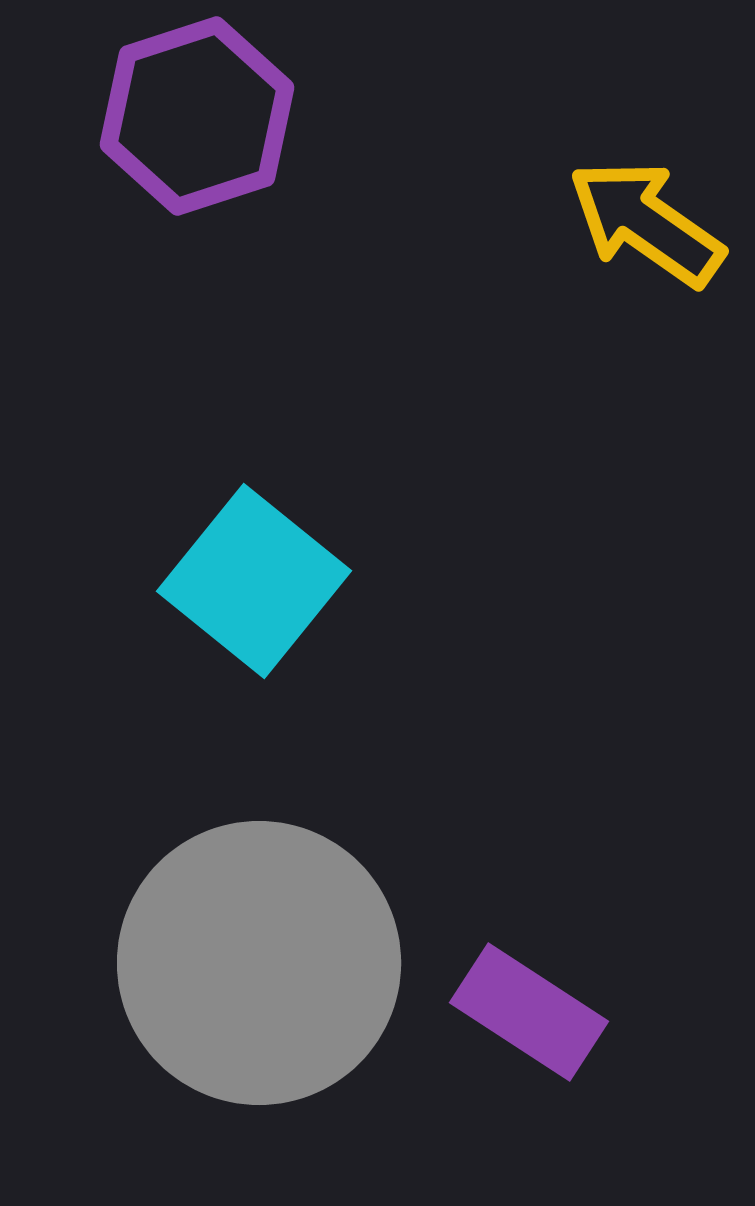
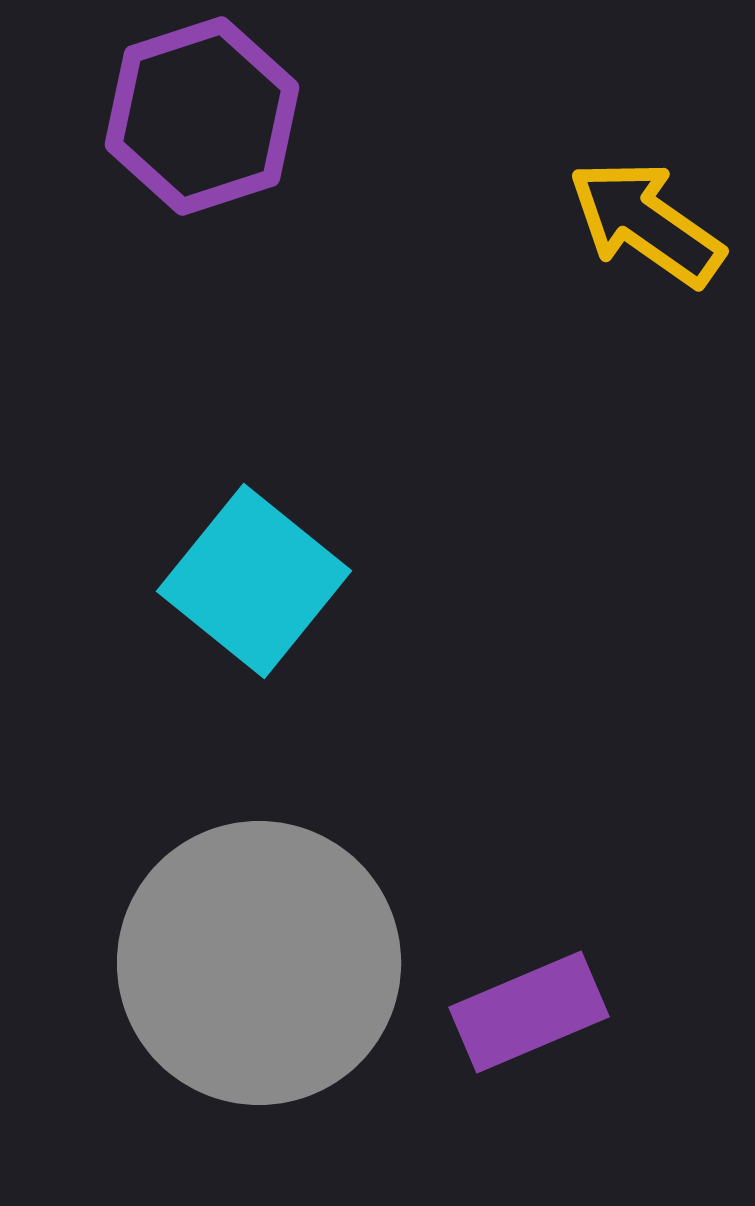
purple hexagon: moved 5 px right
purple rectangle: rotated 56 degrees counterclockwise
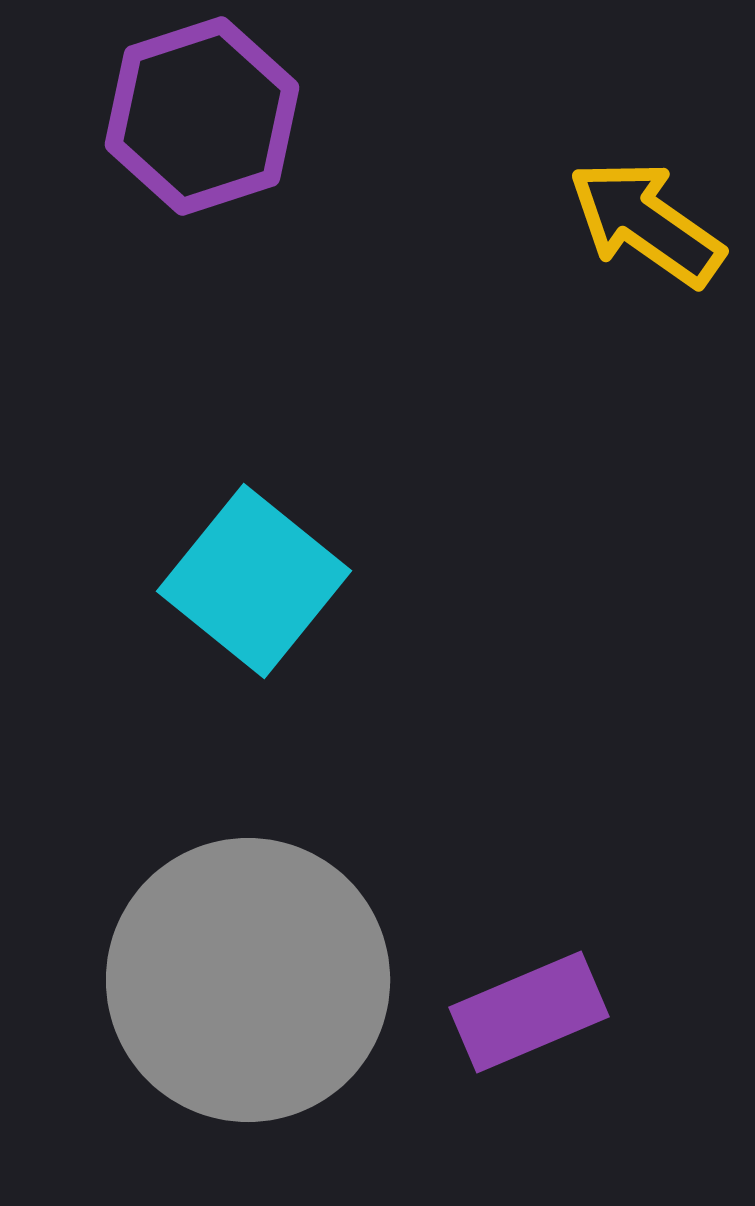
gray circle: moved 11 px left, 17 px down
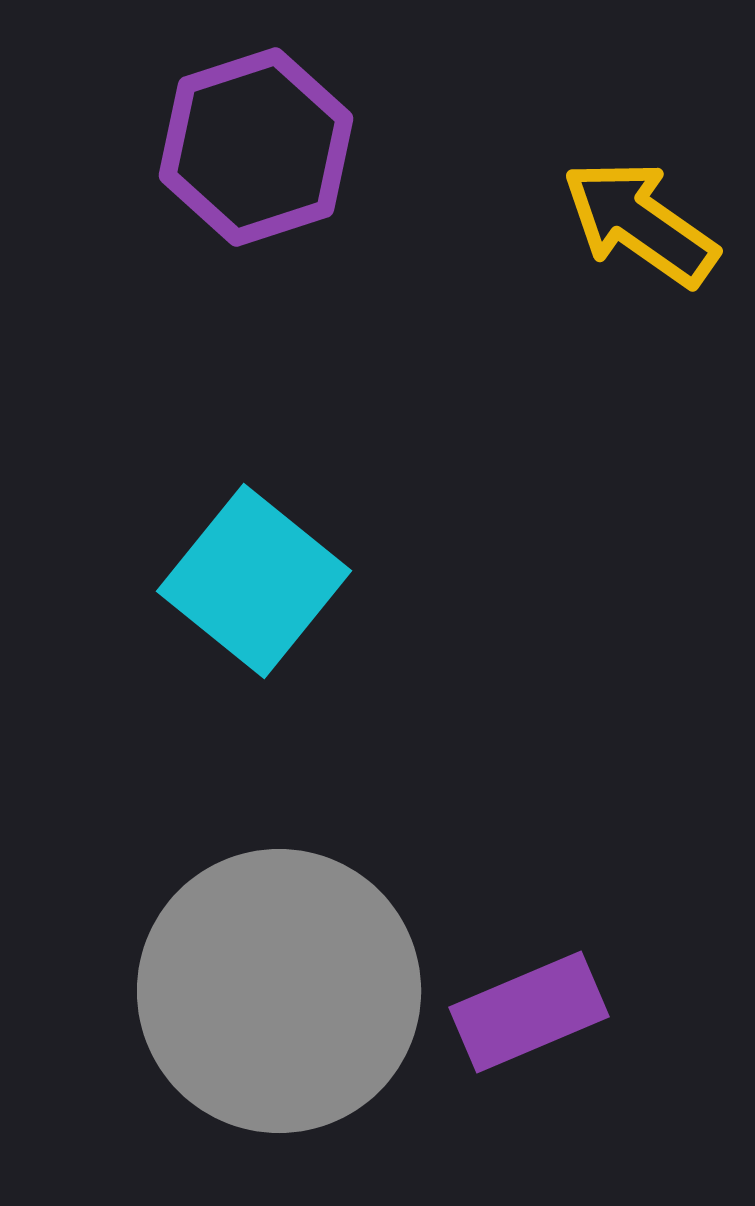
purple hexagon: moved 54 px right, 31 px down
yellow arrow: moved 6 px left
gray circle: moved 31 px right, 11 px down
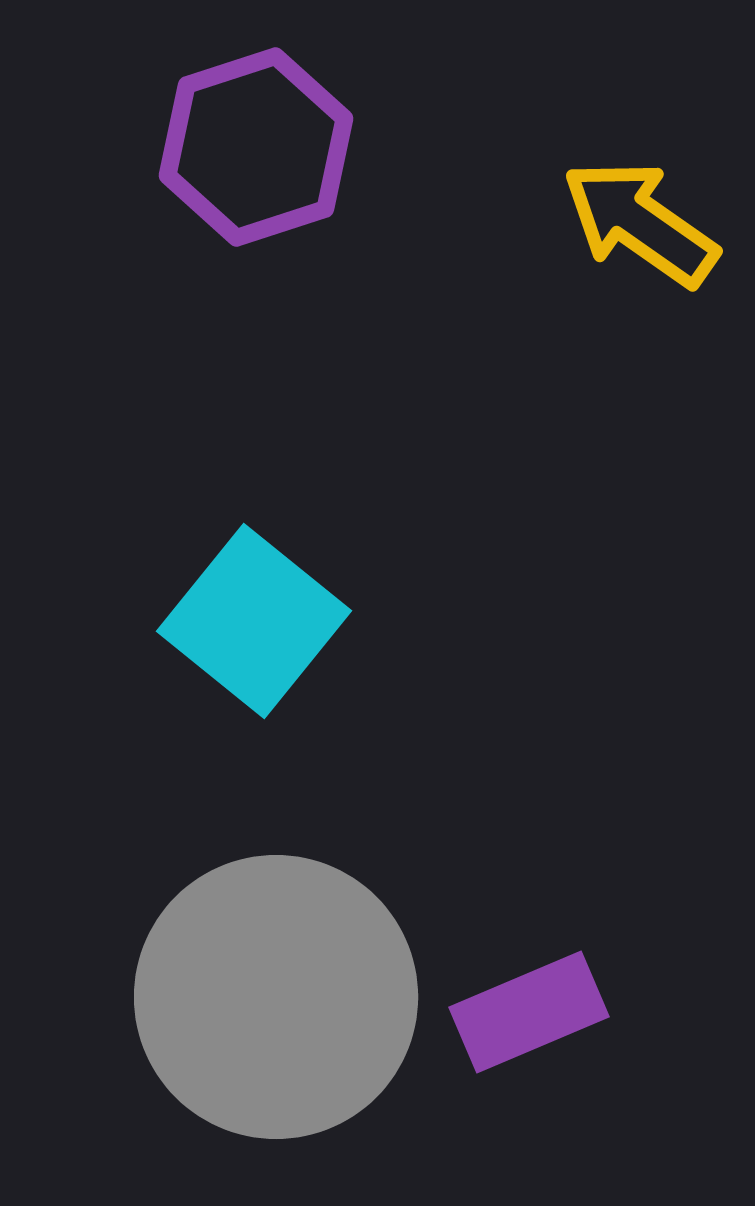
cyan square: moved 40 px down
gray circle: moved 3 px left, 6 px down
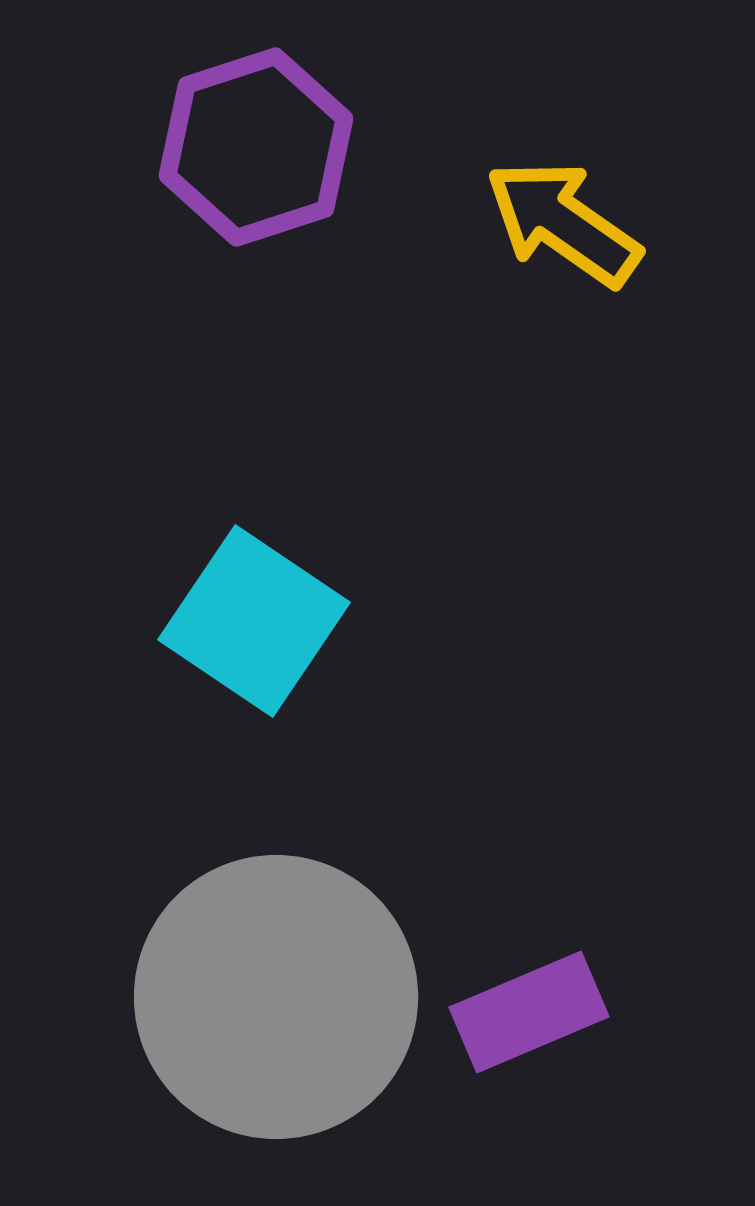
yellow arrow: moved 77 px left
cyan square: rotated 5 degrees counterclockwise
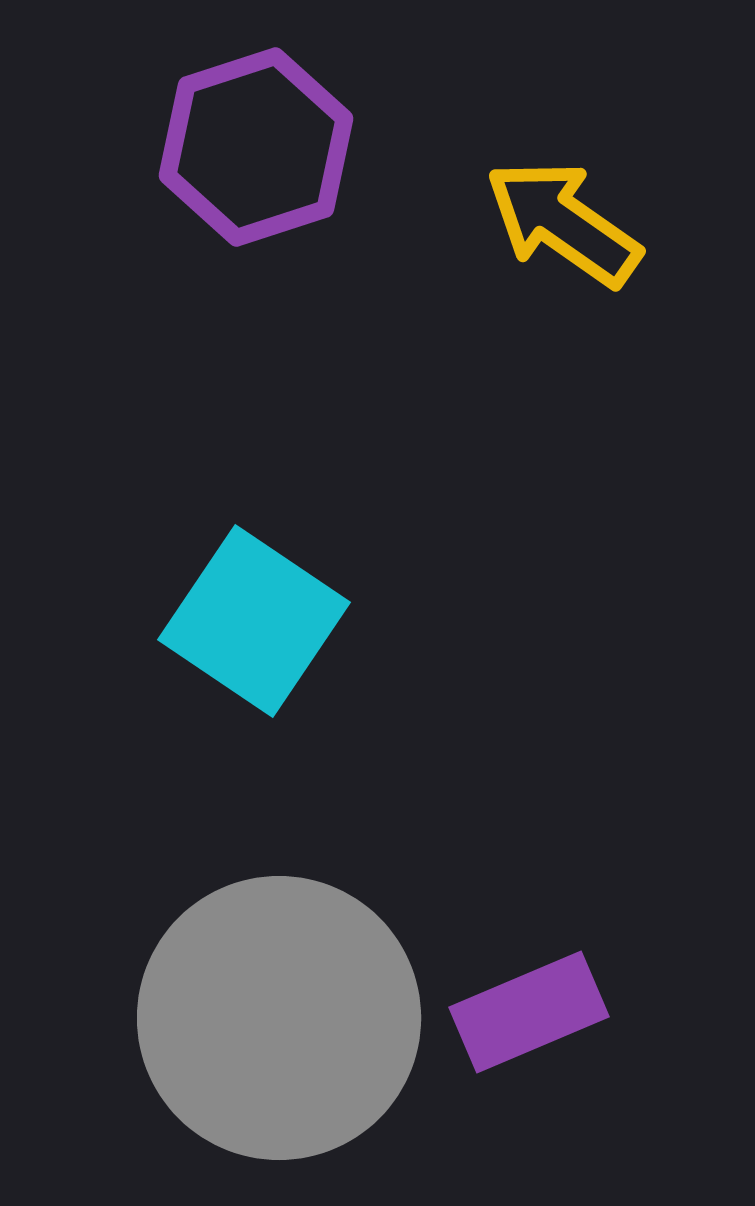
gray circle: moved 3 px right, 21 px down
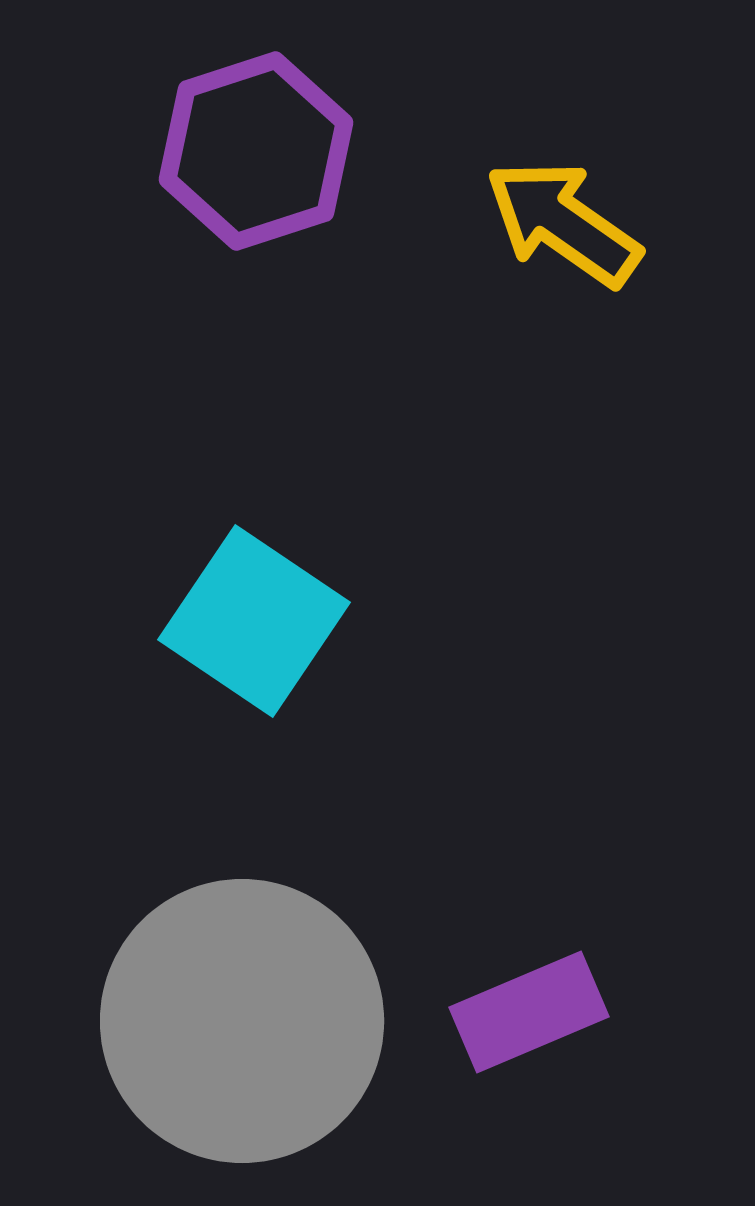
purple hexagon: moved 4 px down
gray circle: moved 37 px left, 3 px down
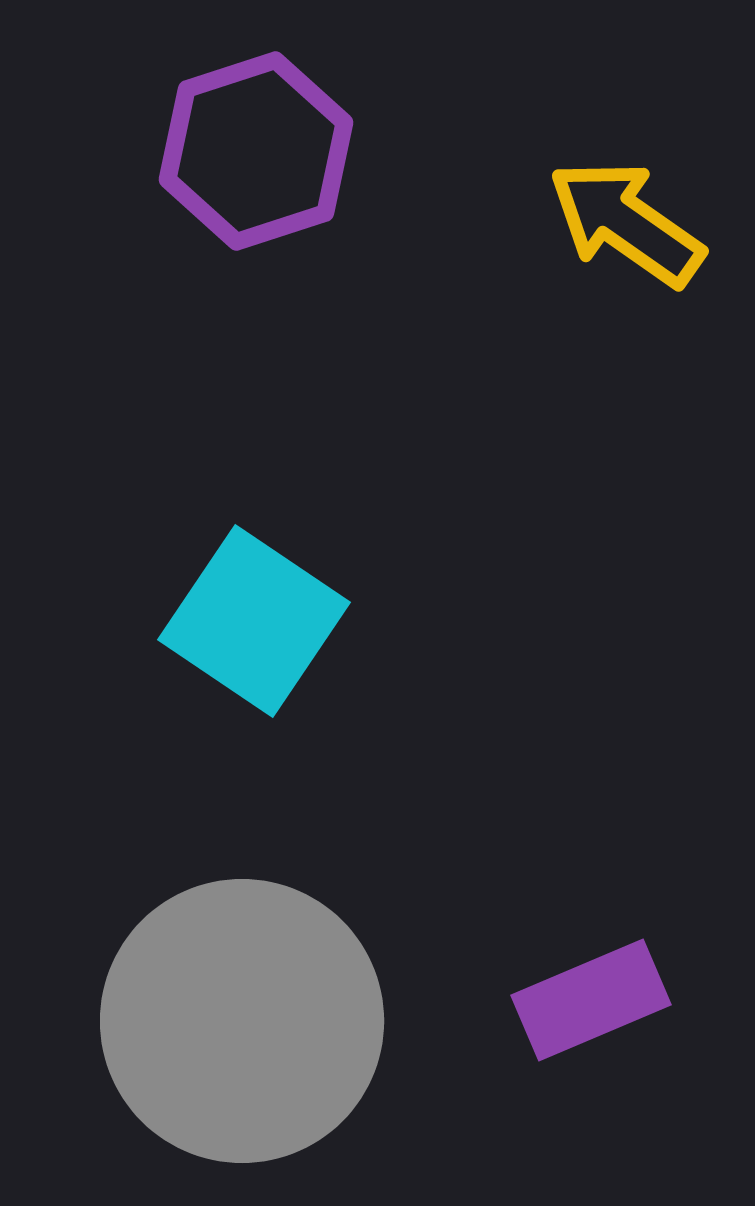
yellow arrow: moved 63 px right
purple rectangle: moved 62 px right, 12 px up
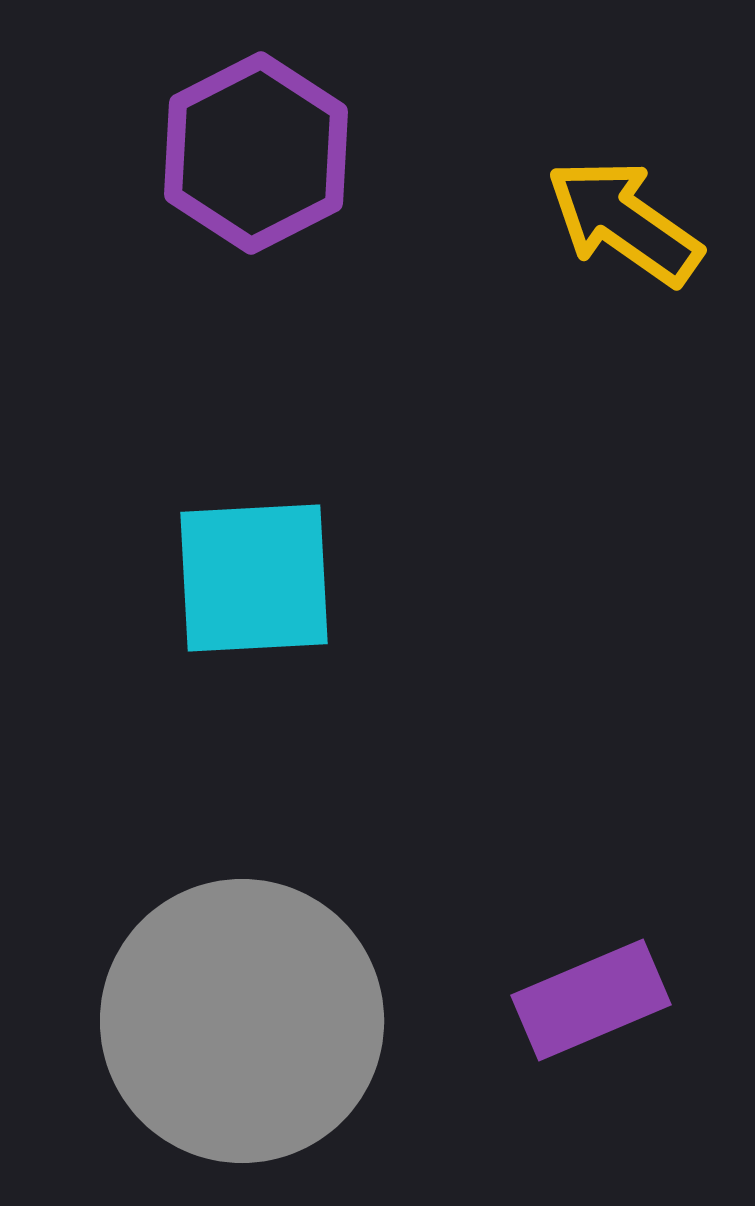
purple hexagon: moved 2 px down; rotated 9 degrees counterclockwise
yellow arrow: moved 2 px left, 1 px up
cyan square: moved 43 px up; rotated 37 degrees counterclockwise
